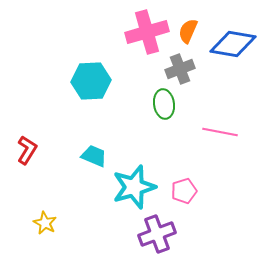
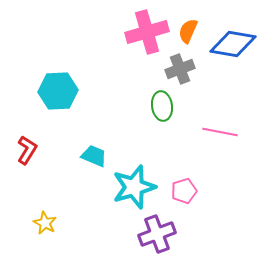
cyan hexagon: moved 33 px left, 10 px down
green ellipse: moved 2 px left, 2 px down
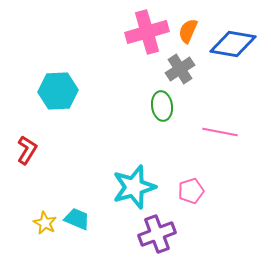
gray cross: rotated 12 degrees counterclockwise
cyan trapezoid: moved 17 px left, 63 px down
pink pentagon: moved 7 px right
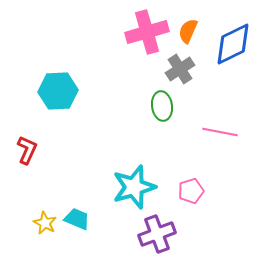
blue diamond: rotated 36 degrees counterclockwise
red L-shape: rotated 8 degrees counterclockwise
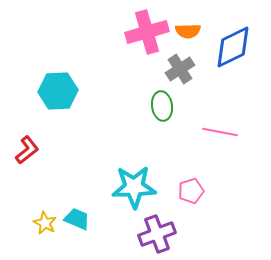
orange semicircle: rotated 115 degrees counterclockwise
blue diamond: moved 3 px down
red L-shape: rotated 28 degrees clockwise
cyan star: rotated 15 degrees clockwise
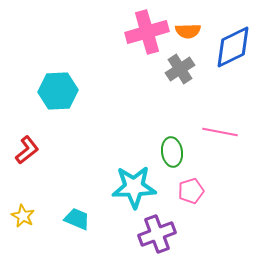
green ellipse: moved 10 px right, 46 px down
yellow star: moved 22 px left, 7 px up
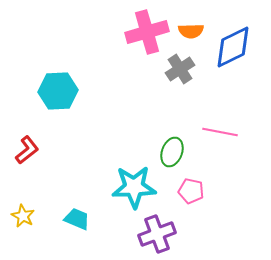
orange semicircle: moved 3 px right
green ellipse: rotated 28 degrees clockwise
pink pentagon: rotated 30 degrees clockwise
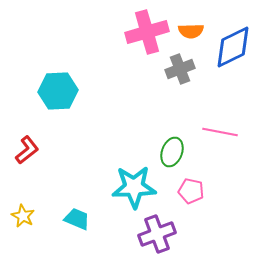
gray cross: rotated 12 degrees clockwise
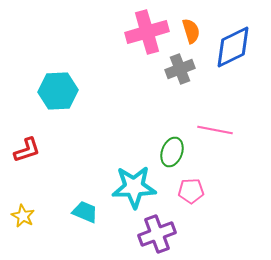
orange semicircle: rotated 105 degrees counterclockwise
pink line: moved 5 px left, 2 px up
red L-shape: rotated 20 degrees clockwise
pink pentagon: rotated 15 degrees counterclockwise
cyan trapezoid: moved 8 px right, 7 px up
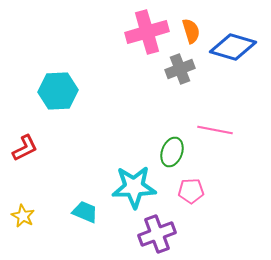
blue diamond: rotated 42 degrees clockwise
red L-shape: moved 2 px left, 2 px up; rotated 8 degrees counterclockwise
